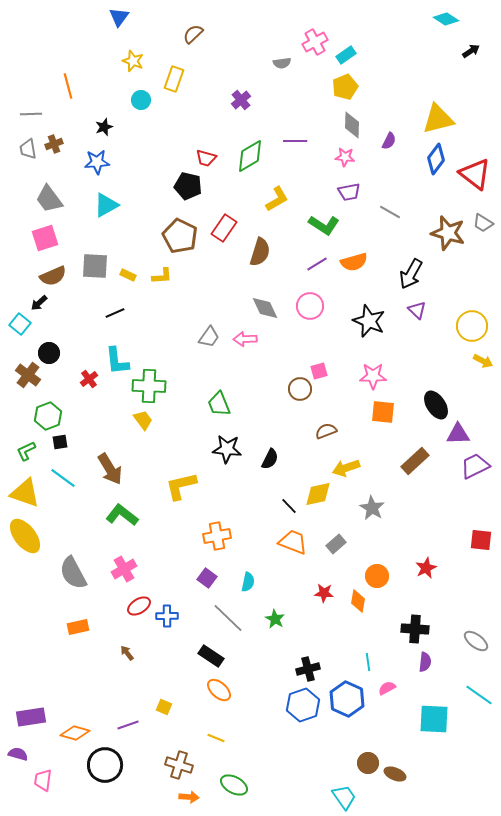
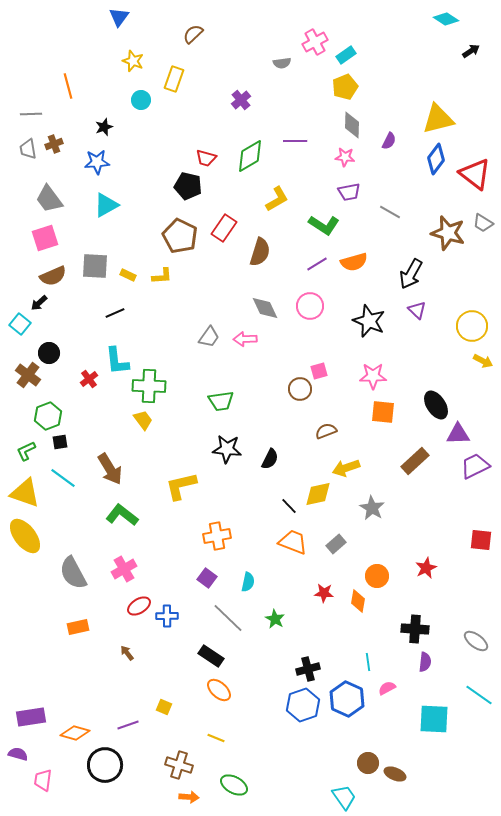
green trapezoid at (219, 404): moved 2 px right, 3 px up; rotated 76 degrees counterclockwise
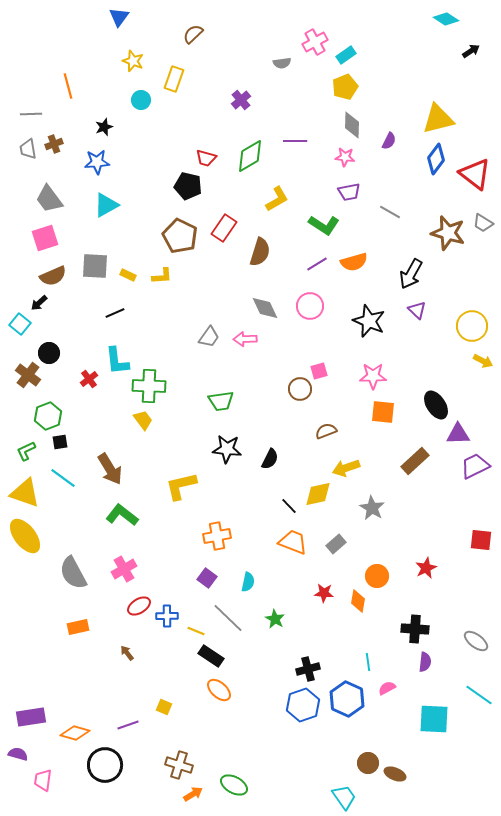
yellow line at (216, 738): moved 20 px left, 107 px up
orange arrow at (189, 797): moved 4 px right, 3 px up; rotated 36 degrees counterclockwise
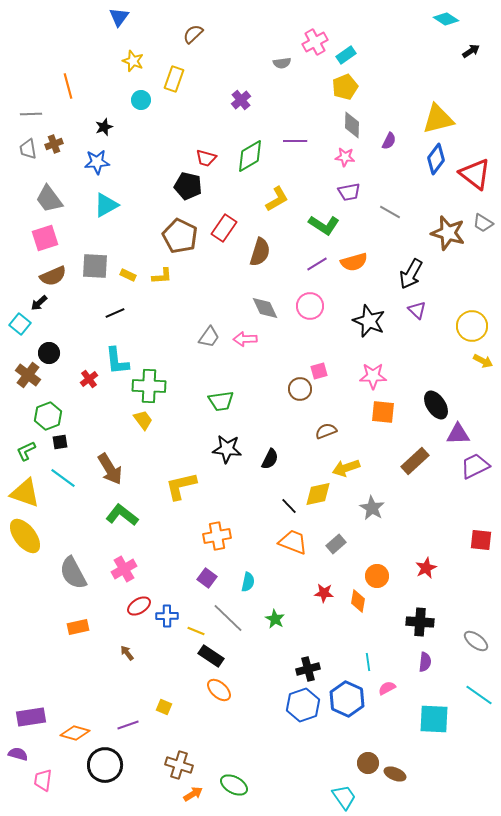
black cross at (415, 629): moved 5 px right, 7 px up
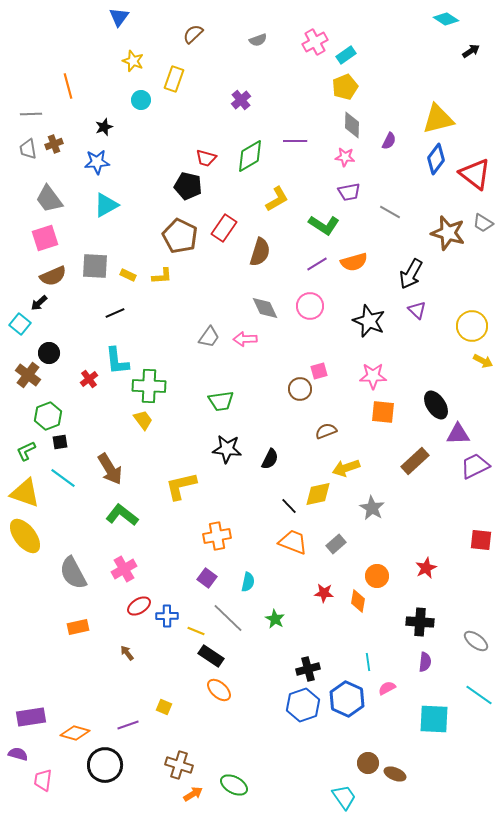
gray semicircle at (282, 63): moved 24 px left, 23 px up; rotated 12 degrees counterclockwise
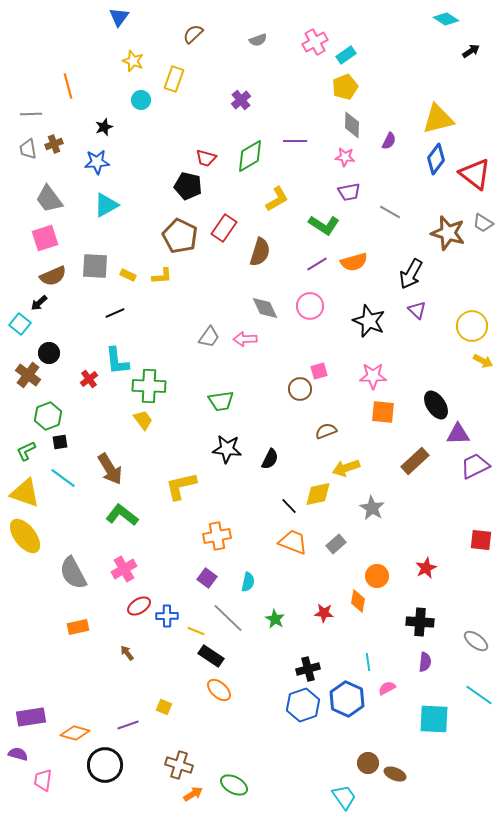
red star at (324, 593): moved 20 px down
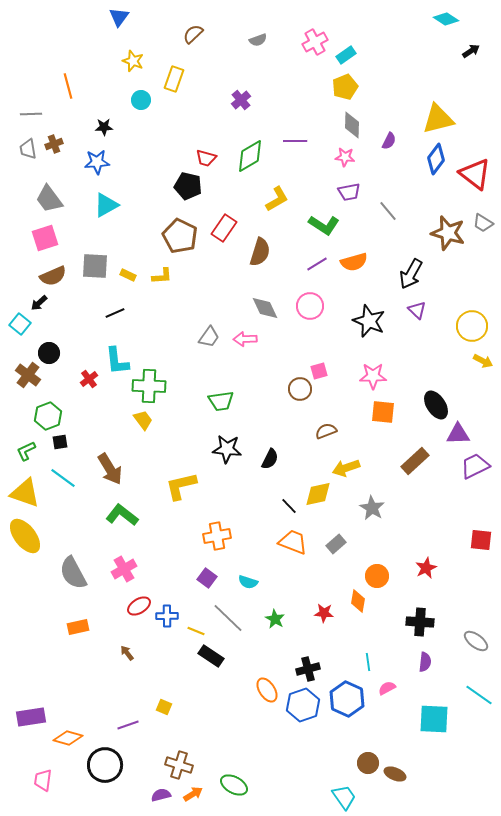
black star at (104, 127): rotated 18 degrees clockwise
gray line at (390, 212): moved 2 px left, 1 px up; rotated 20 degrees clockwise
cyan semicircle at (248, 582): rotated 96 degrees clockwise
orange ellipse at (219, 690): moved 48 px right; rotated 15 degrees clockwise
orange diamond at (75, 733): moved 7 px left, 5 px down
purple semicircle at (18, 754): moved 143 px right, 41 px down; rotated 30 degrees counterclockwise
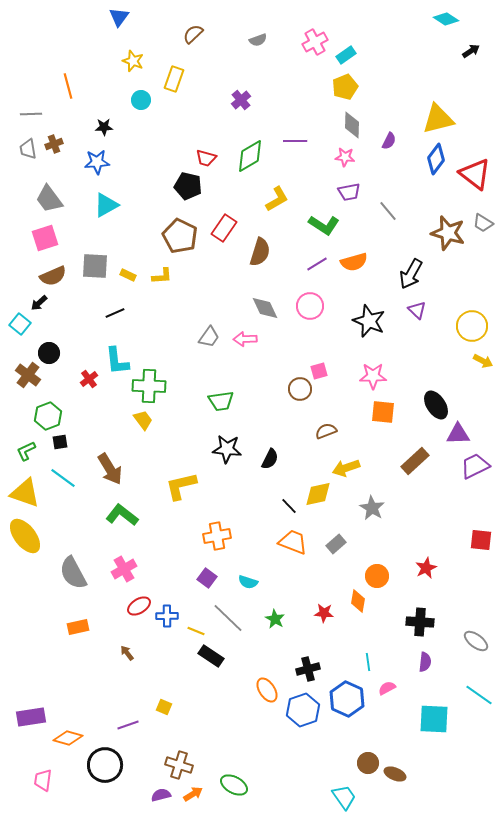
blue hexagon at (303, 705): moved 5 px down
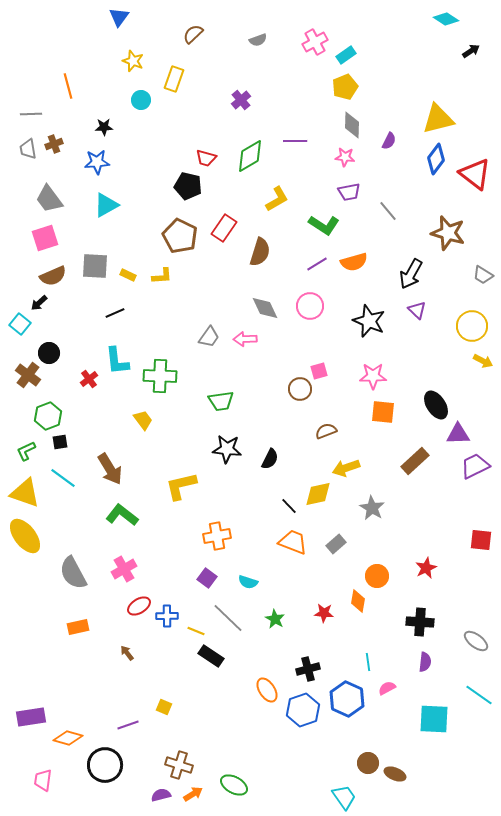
gray trapezoid at (483, 223): moved 52 px down
green cross at (149, 386): moved 11 px right, 10 px up
